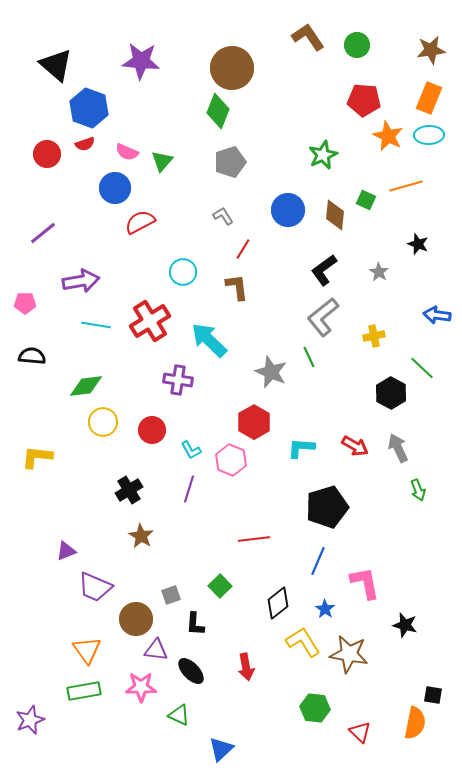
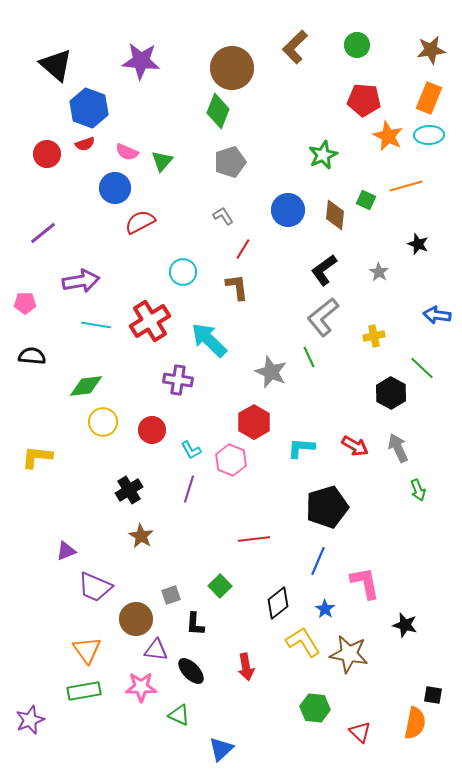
brown L-shape at (308, 37): moved 13 px left, 10 px down; rotated 100 degrees counterclockwise
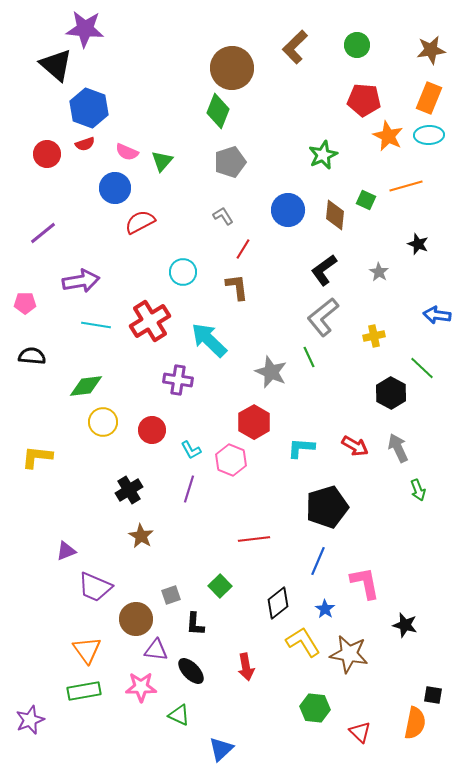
purple star at (141, 61): moved 56 px left, 32 px up
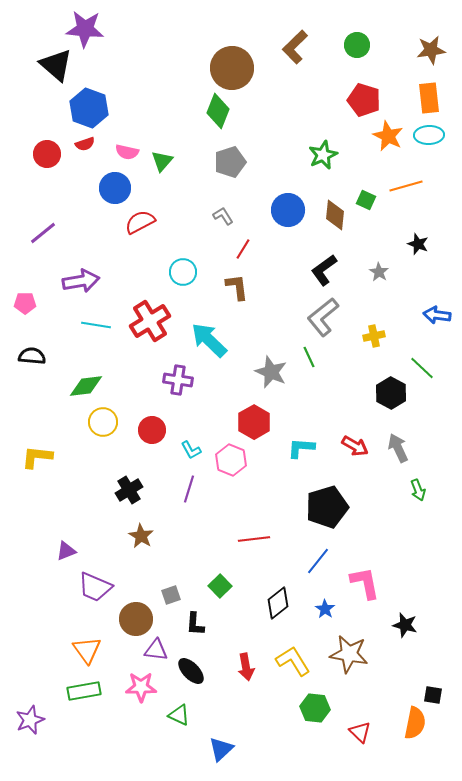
orange rectangle at (429, 98): rotated 28 degrees counterclockwise
red pentagon at (364, 100): rotated 12 degrees clockwise
pink semicircle at (127, 152): rotated 10 degrees counterclockwise
blue line at (318, 561): rotated 16 degrees clockwise
yellow L-shape at (303, 642): moved 10 px left, 19 px down
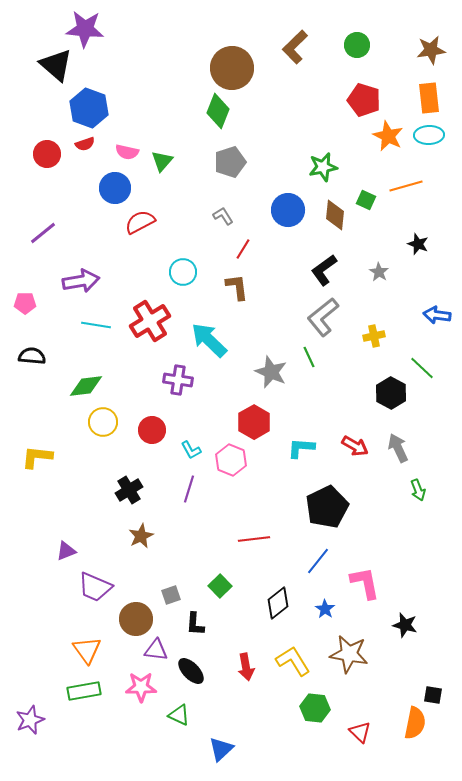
green star at (323, 155): moved 12 px down; rotated 12 degrees clockwise
black pentagon at (327, 507): rotated 9 degrees counterclockwise
brown star at (141, 536): rotated 15 degrees clockwise
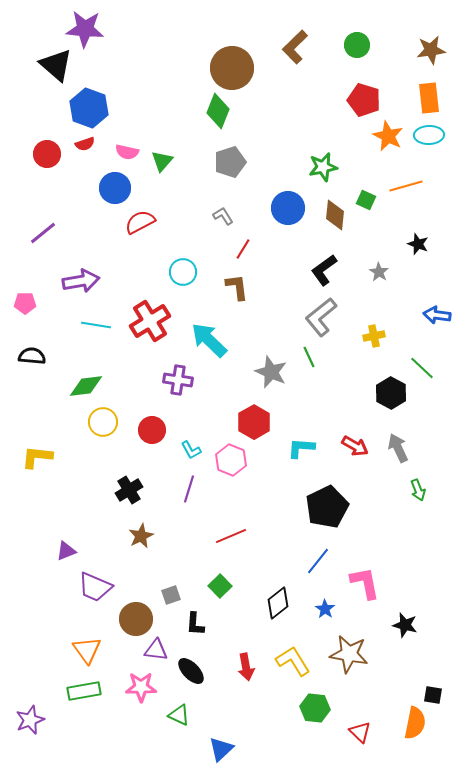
blue circle at (288, 210): moved 2 px up
gray L-shape at (323, 317): moved 2 px left
red line at (254, 539): moved 23 px left, 3 px up; rotated 16 degrees counterclockwise
